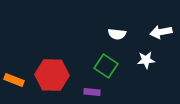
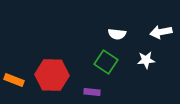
green square: moved 4 px up
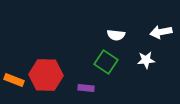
white semicircle: moved 1 px left, 1 px down
red hexagon: moved 6 px left
purple rectangle: moved 6 px left, 4 px up
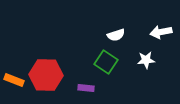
white semicircle: rotated 24 degrees counterclockwise
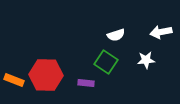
purple rectangle: moved 5 px up
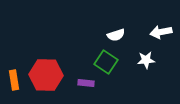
orange rectangle: rotated 60 degrees clockwise
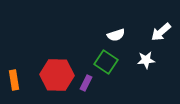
white arrow: rotated 30 degrees counterclockwise
red hexagon: moved 11 px right
purple rectangle: rotated 70 degrees counterclockwise
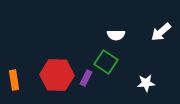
white semicircle: rotated 18 degrees clockwise
white star: moved 23 px down
purple rectangle: moved 5 px up
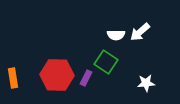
white arrow: moved 21 px left
orange rectangle: moved 1 px left, 2 px up
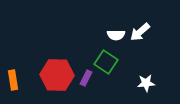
orange rectangle: moved 2 px down
